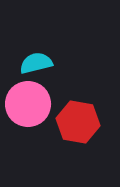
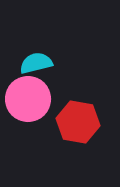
pink circle: moved 5 px up
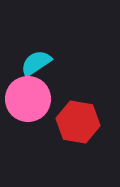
cyan semicircle: rotated 20 degrees counterclockwise
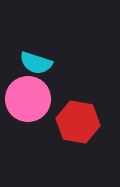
cyan semicircle: rotated 128 degrees counterclockwise
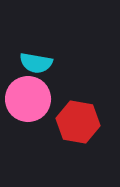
cyan semicircle: rotated 8 degrees counterclockwise
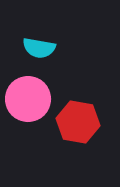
cyan semicircle: moved 3 px right, 15 px up
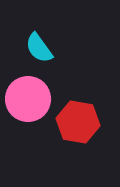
cyan semicircle: rotated 44 degrees clockwise
